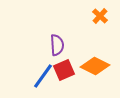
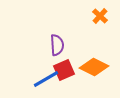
orange diamond: moved 1 px left, 1 px down
blue line: moved 3 px right, 3 px down; rotated 24 degrees clockwise
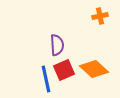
orange cross: rotated 35 degrees clockwise
orange diamond: moved 2 px down; rotated 16 degrees clockwise
blue line: rotated 72 degrees counterclockwise
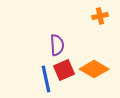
orange diamond: rotated 12 degrees counterclockwise
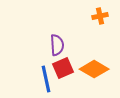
red square: moved 1 px left, 2 px up
